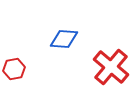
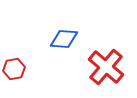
red cross: moved 5 px left
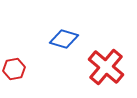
blue diamond: rotated 12 degrees clockwise
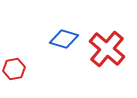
red cross: moved 1 px right, 18 px up
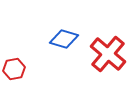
red cross: moved 1 px right, 5 px down
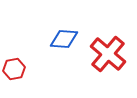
blue diamond: rotated 12 degrees counterclockwise
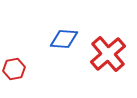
red cross: rotated 9 degrees clockwise
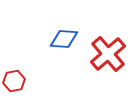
red hexagon: moved 12 px down
